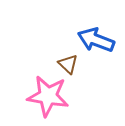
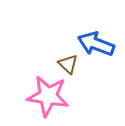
blue arrow: moved 4 px down
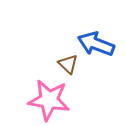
pink star: moved 1 px right, 4 px down
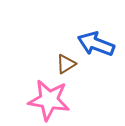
brown triangle: moved 2 px left; rotated 45 degrees clockwise
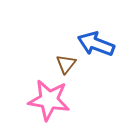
brown triangle: rotated 20 degrees counterclockwise
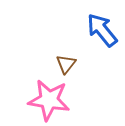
blue arrow: moved 6 px right, 14 px up; rotated 30 degrees clockwise
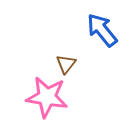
pink star: moved 2 px left, 3 px up
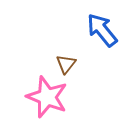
pink star: rotated 12 degrees clockwise
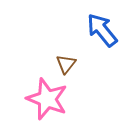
pink star: moved 2 px down
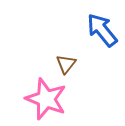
pink star: moved 1 px left
